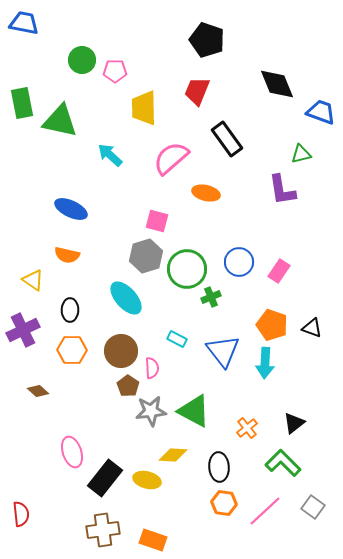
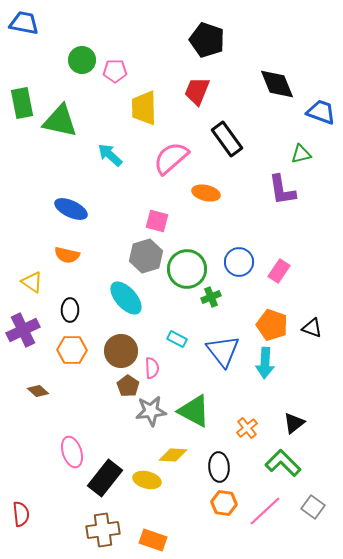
yellow triangle at (33, 280): moved 1 px left, 2 px down
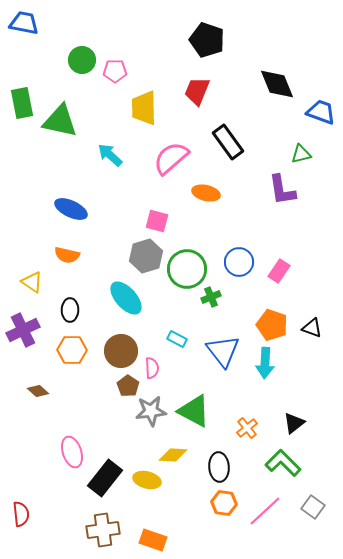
black rectangle at (227, 139): moved 1 px right, 3 px down
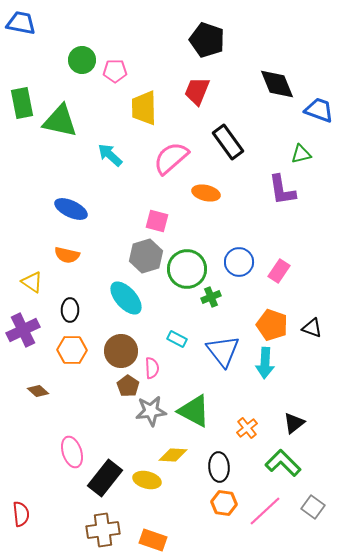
blue trapezoid at (24, 23): moved 3 px left
blue trapezoid at (321, 112): moved 2 px left, 2 px up
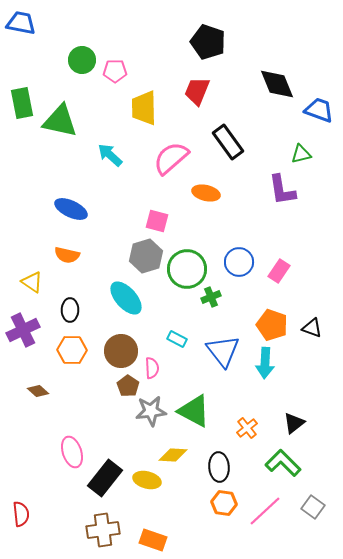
black pentagon at (207, 40): moved 1 px right, 2 px down
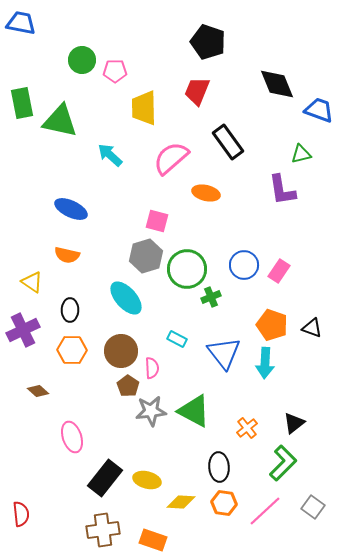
blue circle at (239, 262): moved 5 px right, 3 px down
blue triangle at (223, 351): moved 1 px right, 2 px down
pink ellipse at (72, 452): moved 15 px up
yellow diamond at (173, 455): moved 8 px right, 47 px down
green L-shape at (283, 463): rotated 90 degrees clockwise
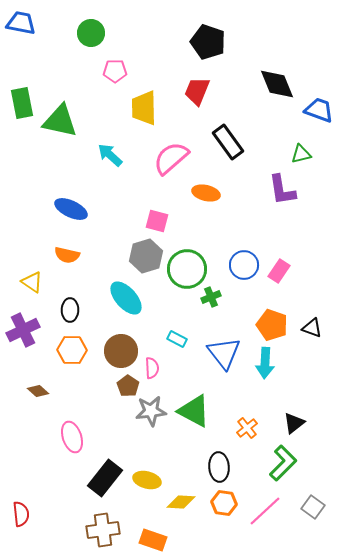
green circle at (82, 60): moved 9 px right, 27 px up
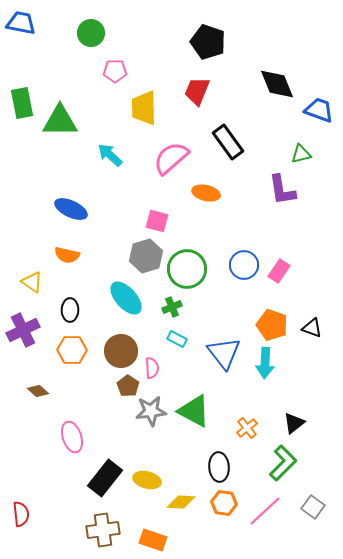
green triangle at (60, 121): rotated 12 degrees counterclockwise
green cross at (211, 297): moved 39 px left, 10 px down
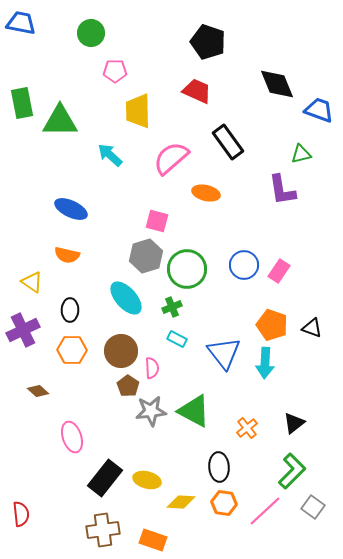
red trapezoid at (197, 91): rotated 92 degrees clockwise
yellow trapezoid at (144, 108): moved 6 px left, 3 px down
green L-shape at (283, 463): moved 9 px right, 8 px down
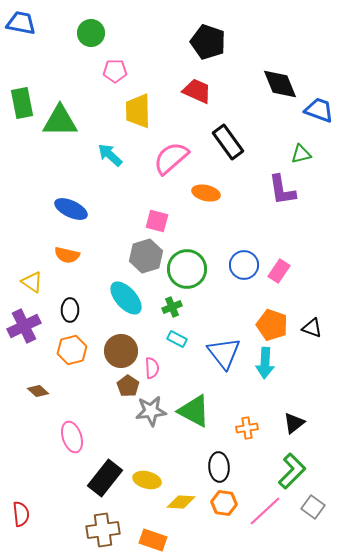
black diamond at (277, 84): moved 3 px right
purple cross at (23, 330): moved 1 px right, 4 px up
orange hexagon at (72, 350): rotated 16 degrees counterclockwise
orange cross at (247, 428): rotated 30 degrees clockwise
